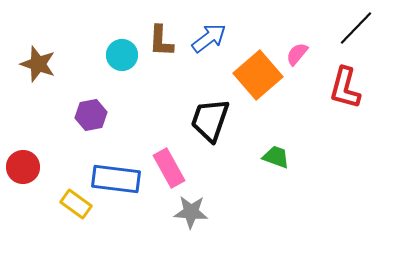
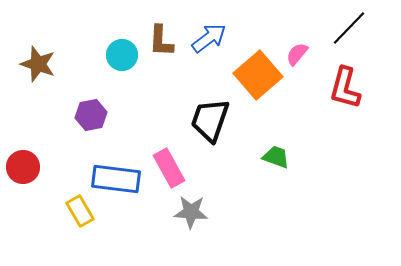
black line: moved 7 px left
yellow rectangle: moved 4 px right, 7 px down; rotated 24 degrees clockwise
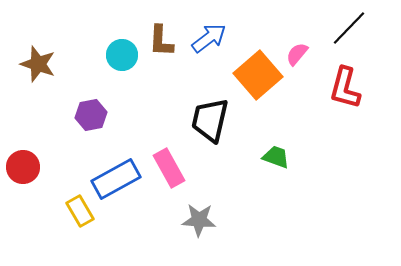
black trapezoid: rotated 6 degrees counterclockwise
blue rectangle: rotated 36 degrees counterclockwise
gray star: moved 8 px right, 8 px down
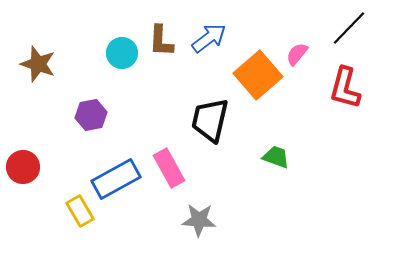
cyan circle: moved 2 px up
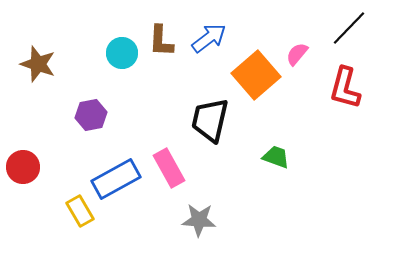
orange square: moved 2 px left
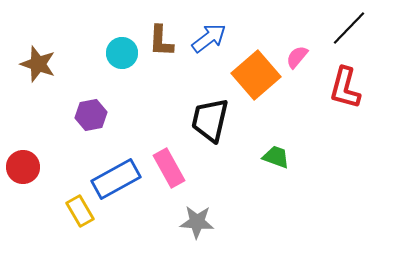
pink semicircle: moved 3 px down
gray star: moved 2 px left, 2 px down
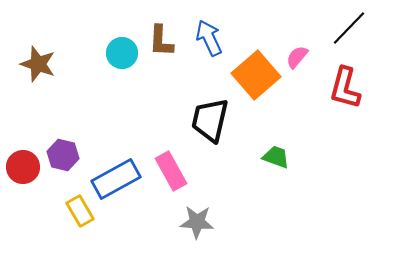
blue arrow: rotated 78 degrees counterclockwise
purple hexagon: moved 28 px left, 40 px down; rotated 24 degrees clockwise
pink rectangle: moved 2 px right, 3 px down
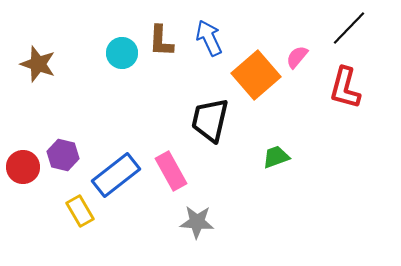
green trapezoid: rotated 40 degrees counterclockwise
blue rectangle: moved 4 px up; rotated 9 degrees counterclockwise
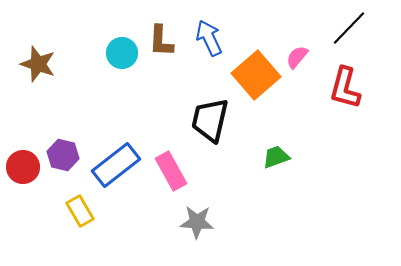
blue rectangle: moved 10 px up
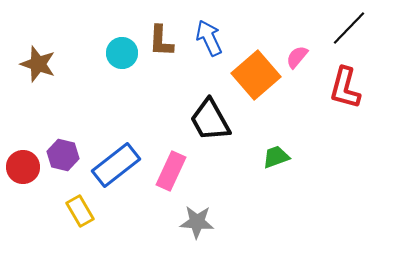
black trapezoid: rotated 42 degrees counterclockwise
pink rectangle: rotated 54 degrees clockwise
